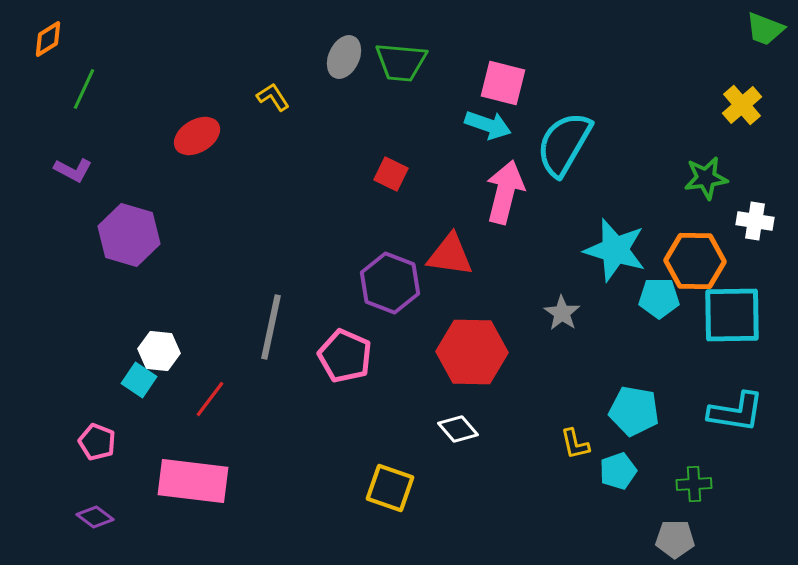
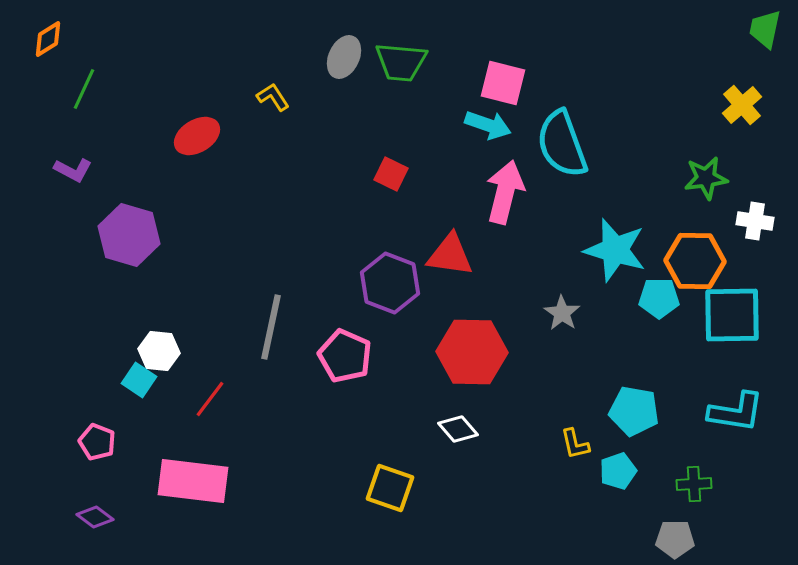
green trapezoid at (765, 29): rotated 81 degrees clockwise
cyan semicircle at (564, 144): moved 2 px left; rotated 50 degrees counterclockwise
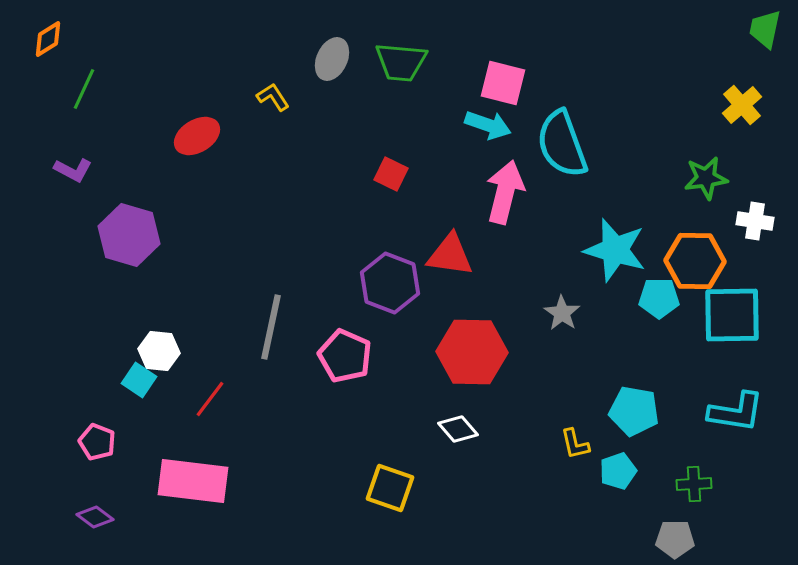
gray ellipse at (344, 57): moved 12 px left, 2 px down
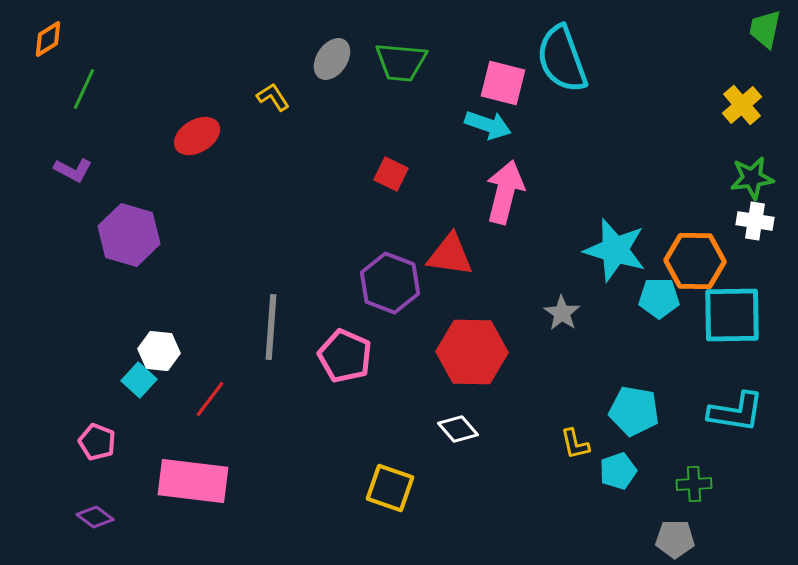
gray ellipse at (332, 59): rotated 9 degrees clockwise
cyan semicircle at (562, 144): moved 85 px up
green star at (706, 178): moved 46 px right
gray line at (271, 327): rotated 8 degrees counterclockwise
cyan square at (139, 380): rotated 8 degrees clockwise
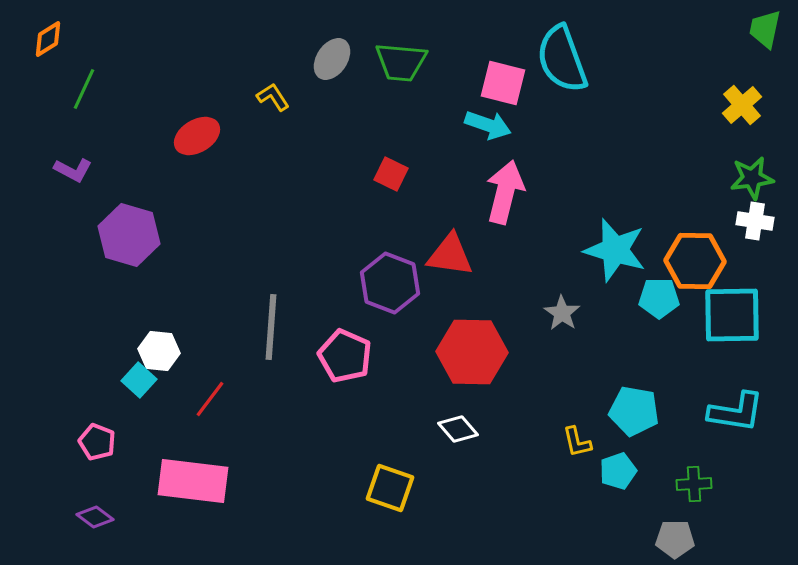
yellow L-shape at (575, 444): moved 2 px right, 2 px up
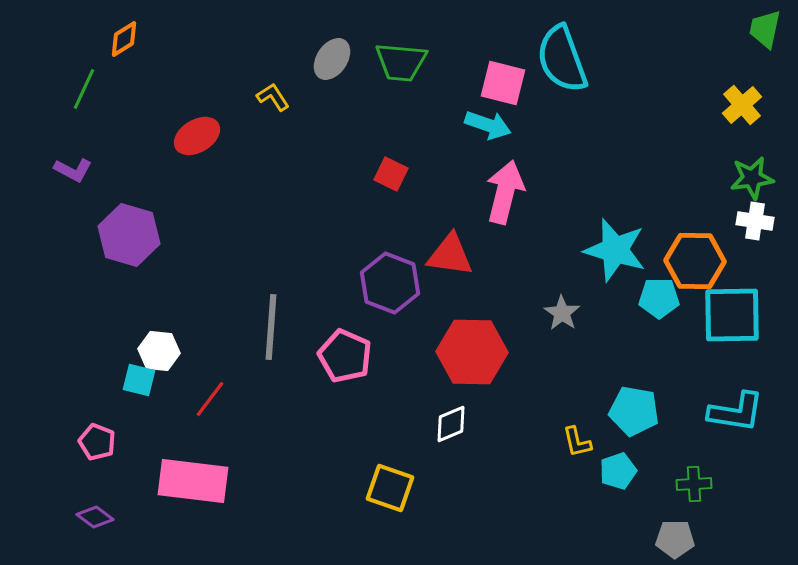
orange diamond at (48, 39): moved 76 px right
cyan square at (139, 380): rotated 28 degrees counterclockwise
white diamond at (458, 429): moved 7 px left, 5 px up; rotated 72 degrees counterclockwise
